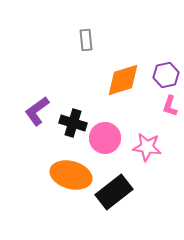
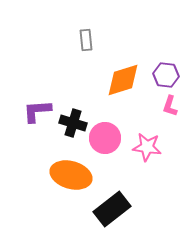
purple hexagon: rotated 20 degrees clockwise
purple L-shape: rotated 32 degrees clockwise
black rectangle: moved 2 px left, 17 px down
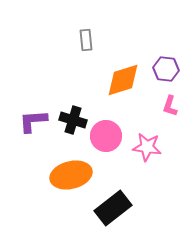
purple hexagon: moved 6 px up
purple L-shape: moved 4 px left, 10 px down
black cross: moved 3 px up
pink circle: moved 1 px right, 2 px up
orange ellipse: rotated 30 degrees counterclockwise
black rectangle: moved 1 px right, 1 px up
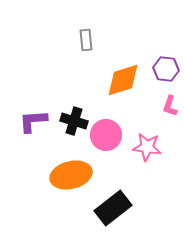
black cross: moved 1 px right, 1 px down
pink circle: moved 1 px up
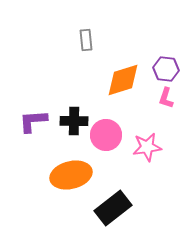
pink L-shape: moved 4 px left, 8 px up
black cross: rotated 16 degrees counterclockwise
pink star: rotated 16 degrees counterclockwise
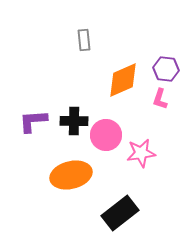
gray rectangle: moved 2 px left
orange diamond: rotated 6 degrees counterclockwise
pink L-shape: moved 6 px left, 1 px down
pink star: moved 6 px left, 6 px down
black rectangle: moved 7 px right, 5 px down
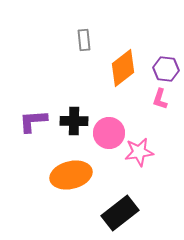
orange diamond: moved 12 px up; rotated 15 degrees counterclockwise
pink circle: moved 3 px right, 2 px up
pink star: moved 2 px left, 1 px up
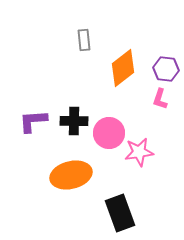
black rectangle: rotated 72 degrees counterclockwise
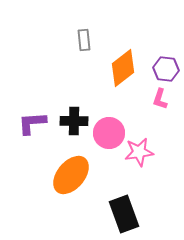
purple L-shape: moved 1 px left, 2 px down
orange ellipse: rotated 36 degrees counterclockwise
black rectangle: moved 4 px right, 1 px down
